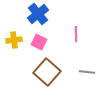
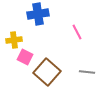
blue cross: rotated 30 degrees clockwise
pink line: moved 1 px right, 2 px up; rotated 28 degrees counterclockwise
pink square: moved 14 px left, 15 px down
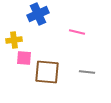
blue cross: rotated 15 degrees counterclockwise
pink line: rotated 49 degrees counterclockwise
pink square: moved 1 px left, 1 px down; rotated 21 degrees counterclockwise
brown square: rotated 36 degrees counterclockwise
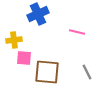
gray line: rotated 56 degrees clockwise
